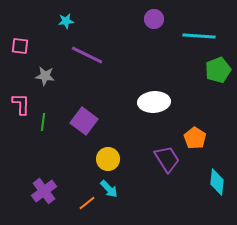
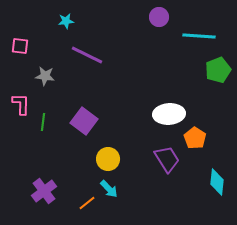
purple circle: moved 5 px right, 2 px up
white ellipse: moved 15 px right, 12 px down
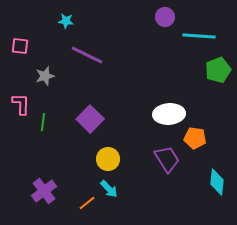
purple circle: moved 6 px right
cyan star: rotated 14 degrees clockwise
gray star: rotated 24 degrees counterclockwise
purple square: moved 6 px right, 2 px up; rotated 8 degrees clockwise
orange pentagon: rotated 25 degrees counterclockwise
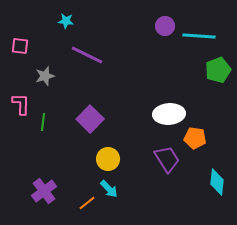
purple circle: moved 9 px down
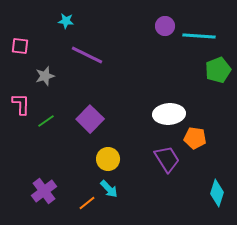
green line: moved 3 px right, 1 px up; rotated 48 degrees clockwise
cyan diamond: moved 11 px down; rotated 12 degrees clockwise
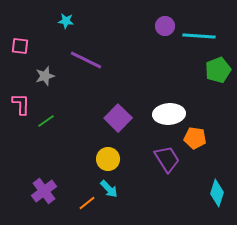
purple line: moved 1 px left, 5 px down
purple square: moved 28 px right, 1 px up
